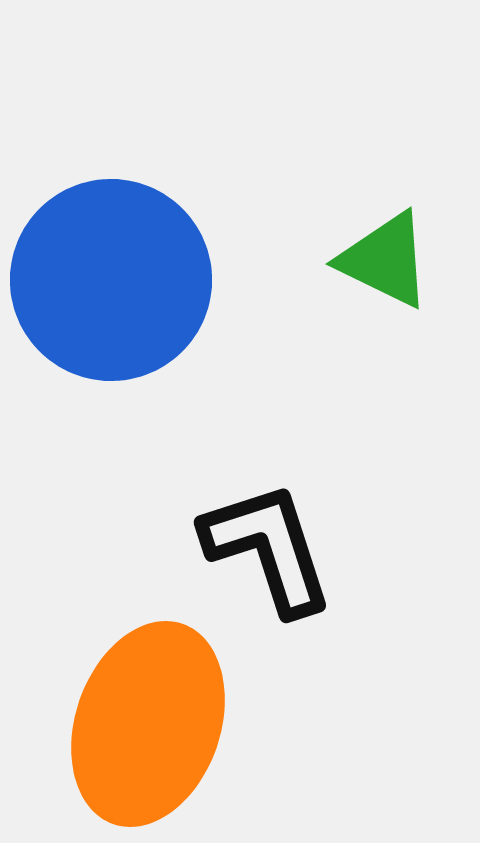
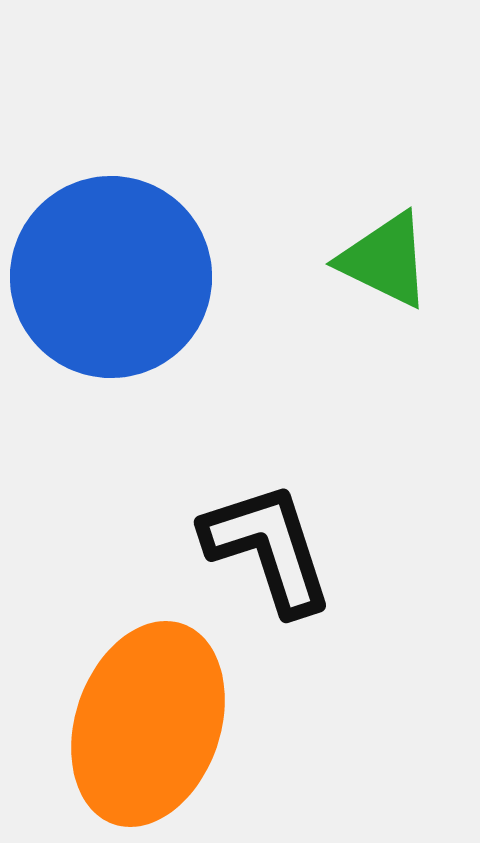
blue circle: moved 3 px up
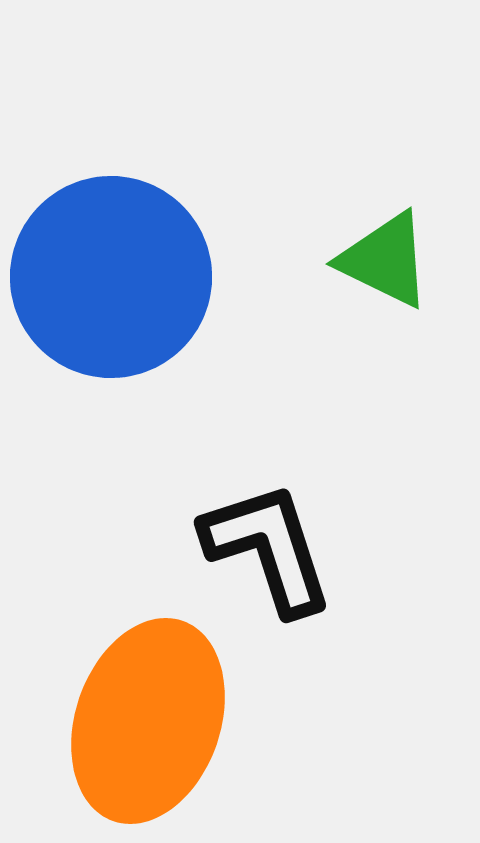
orange ellipse: moved 3 px up
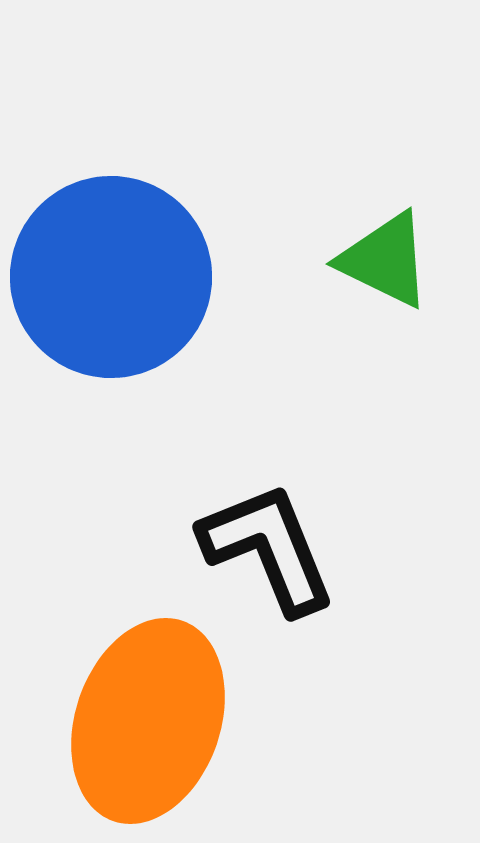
black L-shape: rotated 4 degrees counterclockwise
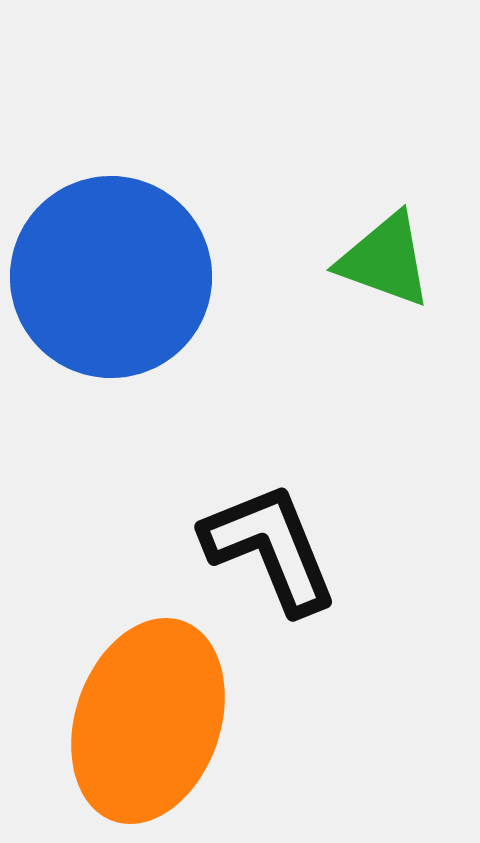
green triangle: rotated 6 degrees counterclockwise
black L-shape: moved 2 px right
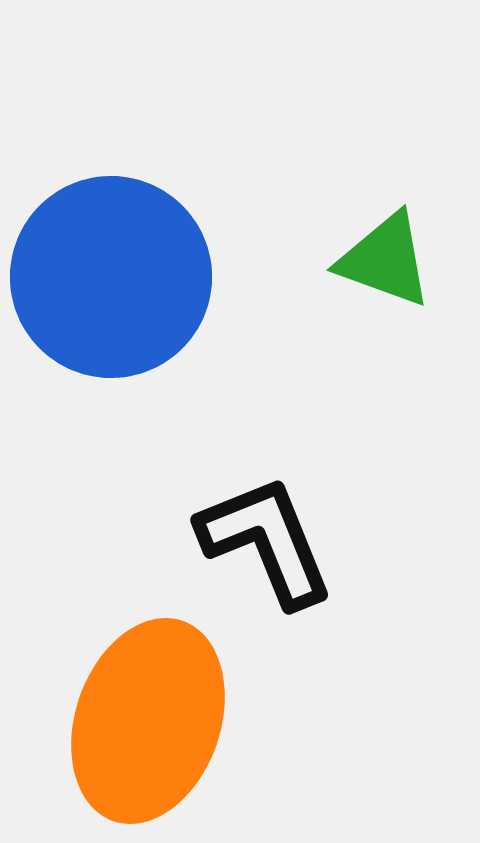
black L-shape: moved 4 px left, 7 px up
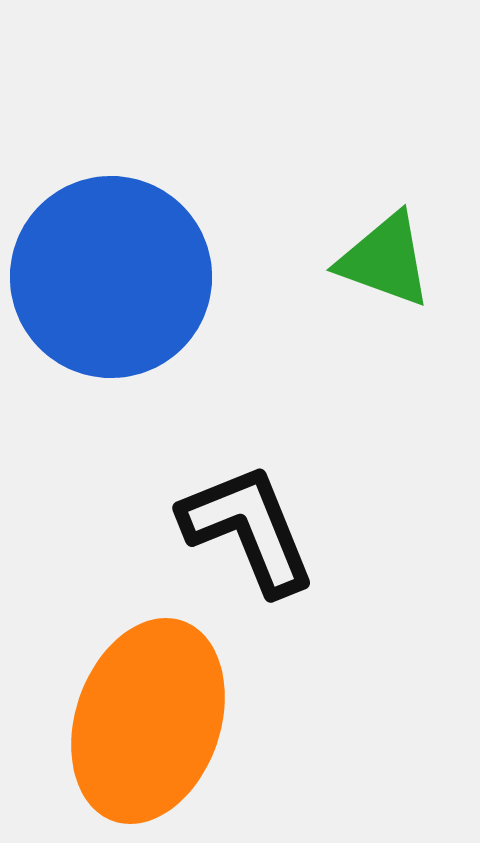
black L-shape: moved 18 px left, 12 px up
